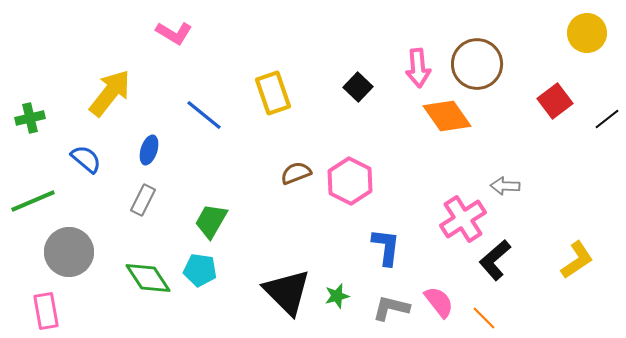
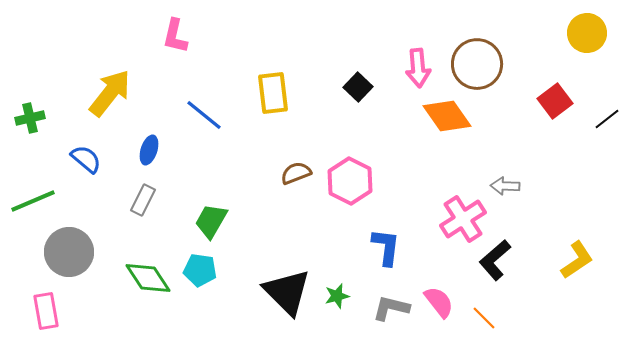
pink L-shape: moved 1 px right, 3 px down; rotated 72 degrees clockwise
yellow rectangle: rotated 12 degrees clockwise
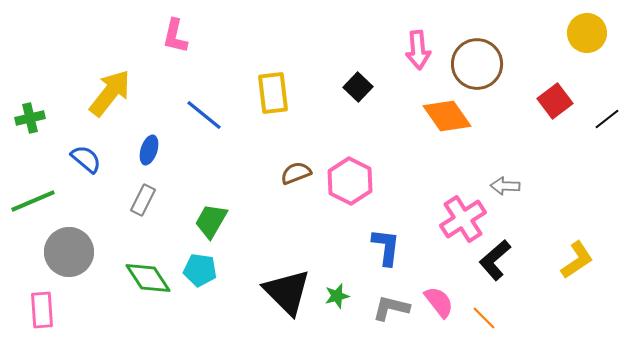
pink arrow: moved 18 px up
pink rectangle: moved 4 px left, 1 px up; rotated 6 degrees clockwise
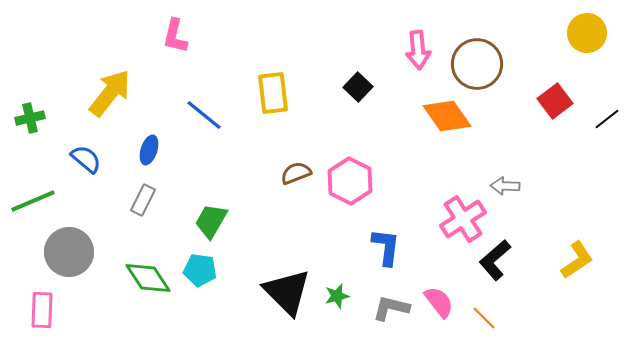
pink rectangle: rotated 6 degrees clockwise
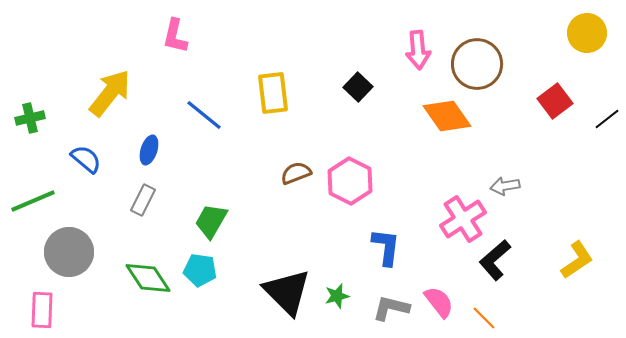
gray arrow: rotated 12 degrees counterclockwise
